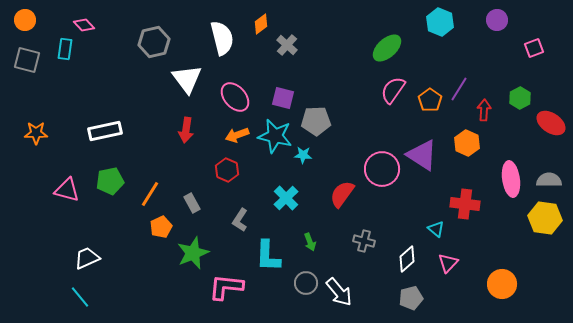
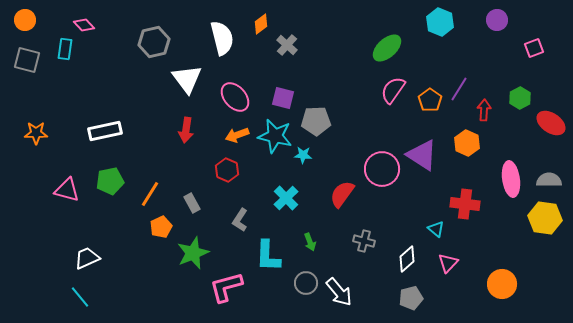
pink L-shape at (226, 287): rotated 21 degrees counterclockwise
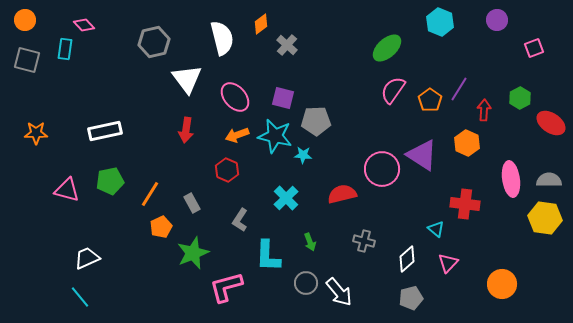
red semicircle at (342, 194): rotated 40 degrees clockwise
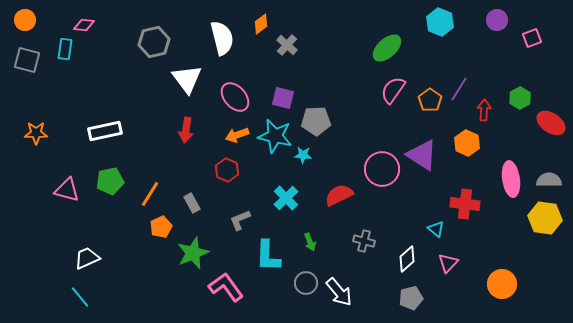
pink diamond at (84, 25): rotated 40 degrees counterclockwise
pink square at (534, 48): moved 2 px left, 10 px up
red semicircle at (342, 194): moved 3 px left, 1 px down; rotated 12 degrees counterclockwise
gray L-shape at (240, 220): rotated 35 degrees clockwise
pink L-shape at (226, 287): rotated 69 degrees clockwise
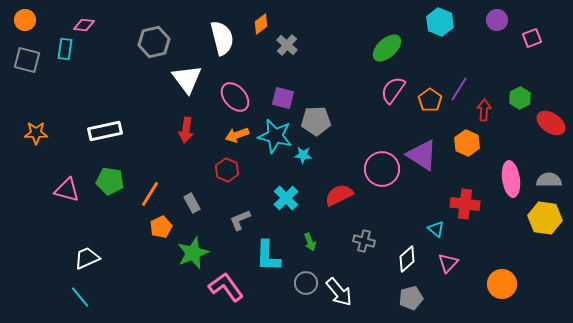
green pentagon at (110, 181): rotated 20 degrees clockwise
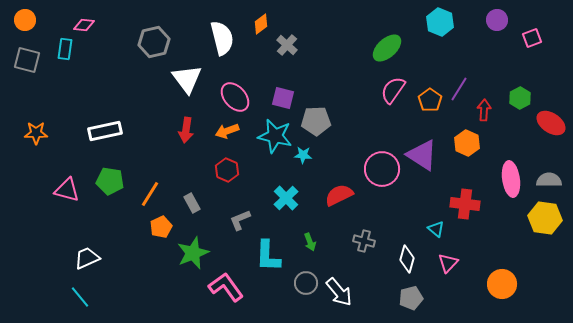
orange arrow at (237, 135): moved 10 px left, 4 px up
white diamond at (407, 259): rotated 32 degrees counterclockwise
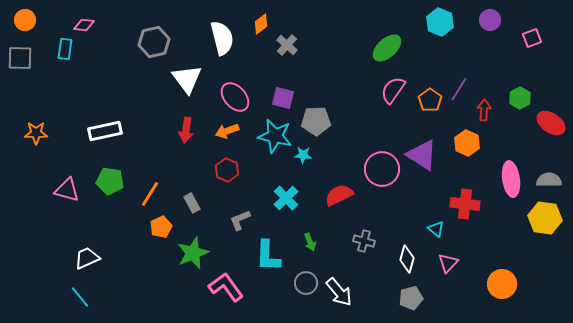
purple circle at (497, 20): moved 7 px left
gray square at (27, 60): moved 7 px left, 2 px up; rotated 12 degrees counterclockwise
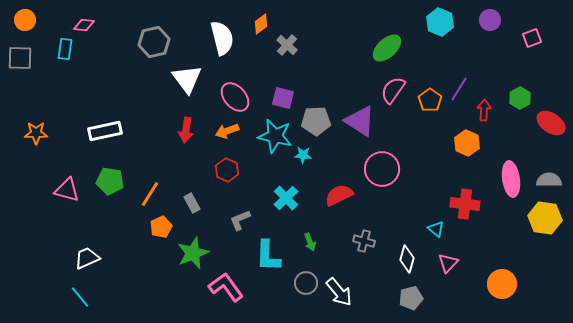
purple triangle at (422, 155): moved 62 px left, 34 px up
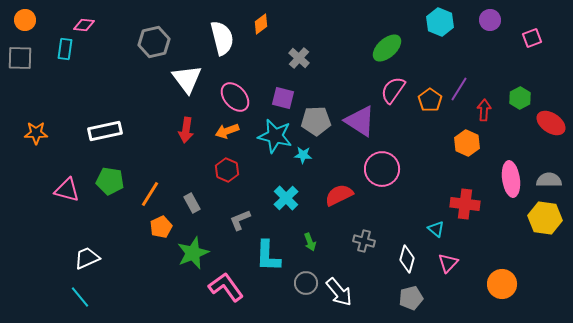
gray cross at (287, 45): moved 12 px right, 13 px down
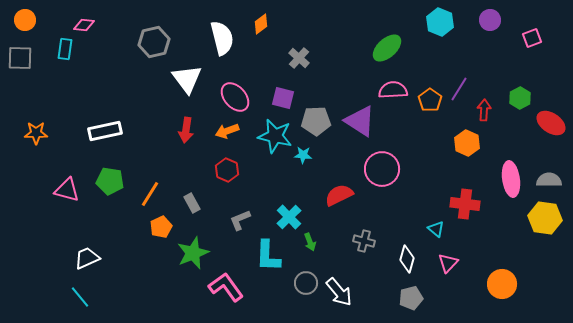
pink semicircle at (393, 90): rotated 52 degrees clockwise
cyan cross at (286, 198): moved 3 px right, 19 px down
